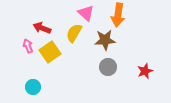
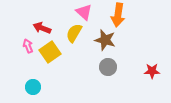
pink triangle: moved 2 px left, 1 px up
brown star: rotated 20 degrees clockwise
red star: moved 7 px right; rotated 21 degrees clockwise
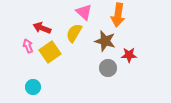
brown star: moved 1 px down
gray circle: moved 1 px down
red star: moved 23 px left, 16 px up
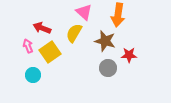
cyan circle: moved 12 px up
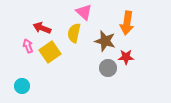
orange arrow: moved 9 px right, 8 px down
yellow semicircle: rotated 18 degrees counterclockwise
red star: moved 3 px left, 2 px down
cyan circle: moved 11 px left, 11 px down
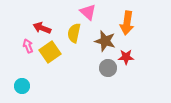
pink triangle: moved 4 px right
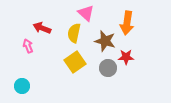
pink triangle: moved 2 px left, 1 px down
yellow square: moved 25 px right, 10 px down
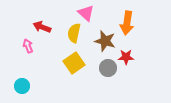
red arrow: moved 1 px up
yellow square: moved 1 px left, 1 px down
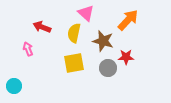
orange arrow: moved 1 px right, 3 px up; rotated 145 degrees counterclockwise
brown star: moved 2 px left
pink arrow: moved 3 px down
yellow square: rotated 25 degrees clockwise
cyan circle: moved 8 px left
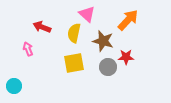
pink triangle: moved 1 px right, 1 px down
gray circle: moved 1 px up
